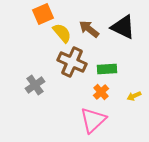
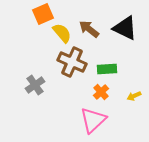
black triangle: moved 2 px right, 1 px down
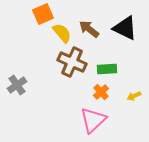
gray cross: moved 18 px left
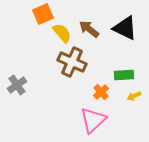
green rectangle: moved 17 px right, 6 px down
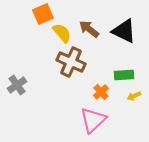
black triangle: moved 1 px left, 3 px down
brown cross: moved 1 px left
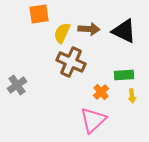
orange square: moved 4 px left; rotated 15 degrees clockwise
brown arrow: rotated 145 degrees clockwise
yellow semicircle: rotated 115 degrees counterclockwise
yellow arrow: moved 2 px left; rotated 72 degrees counterclockwise
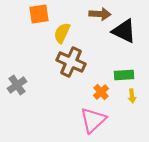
brown arrow: moved 11 px right, 15 px up
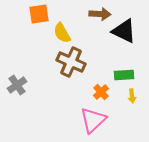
yellow semicircle: rotated 55 degrees counterclockwise
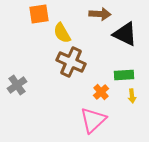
black triangle: moved 1 px right, 3 px down
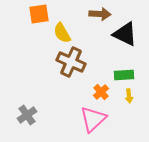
gray cross: moved 10 px right, 30 px down
yellow arrow: moved 3 px left
pink triangle: moved 1 px up
